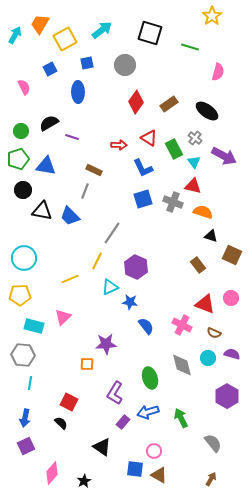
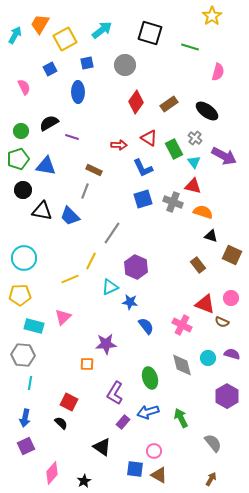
yellow line at (97, 261): moved 6 px left
brown semicircle at (214, 333): moved 8 px right, 11 px up
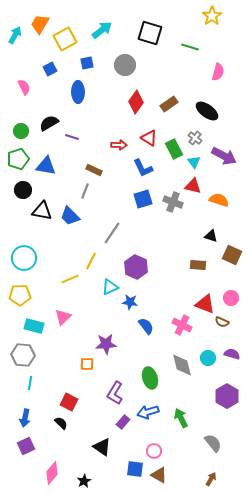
orange semicircle at (203, 212): moved 16 px right, 12 px up
brown rectangle at (198, 265): rotated 49 degrees counterclockwise
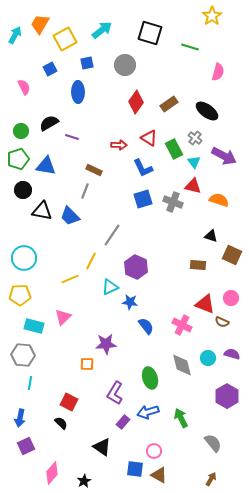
gray line at (112, 233): moved 2 px down
blue arrow at (25, 418): moved 5 px left
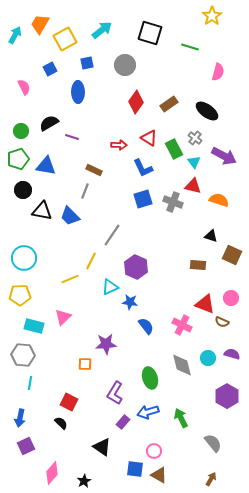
orange square at (87, 364): moved 2 px left
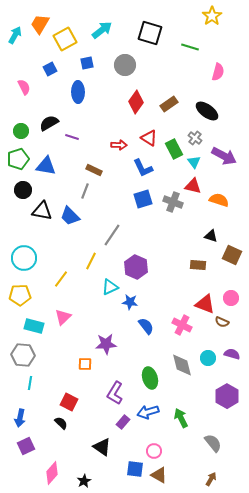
yellow line at (70, 279): moved 9 px left; rotated 30 degrees counterclockwise
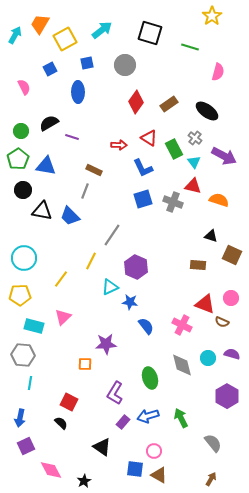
green pentagon at (18, 159): rotated 15 degrees counterclockwise
blue arrow at (148, 412): moved 4 px down
pink diamond at (52, 473): moved 1 px left, 3 px up; rotated 70 degrees counterclockwise
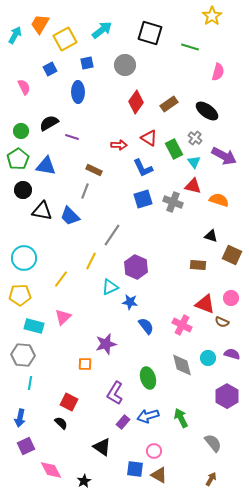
purple star at (106, 344): rotated 10 degrees counterclockwise
green ellipse at (150, 378): moved 2 px left
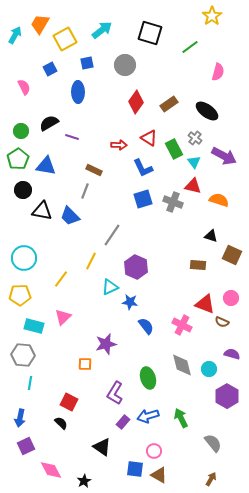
green line at (190, 47): rotated 54 degrees counterclockwise
cyan circle at (208, 358): moved 1 px right, 11 px down
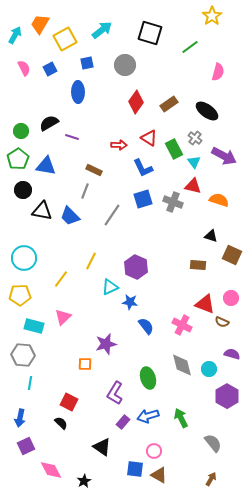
pink semicircle at (24, 87): moved 19 px up
gray line at (112, 235): moved 20 px up
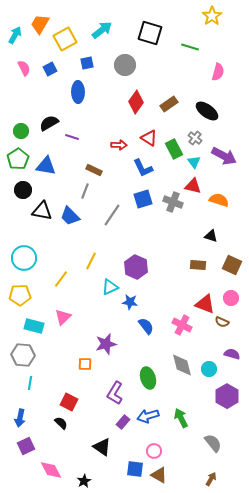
green line at (190, 47): rotated 54 degrees clockwise
brown square at (232, 255): moved 10 px down
